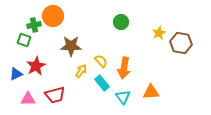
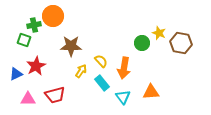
green circle: moved 21 px right, 21 px down
yellow star: rotated 24 degrees counterclockwise
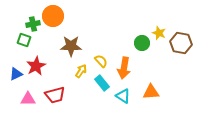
green cross: moved 1 px left, 1 px up
cyan triangle: moved 1 px up; rotated 21 degrees counterclockwise
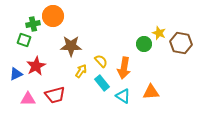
green circle: moved 2 px right, 1 px down
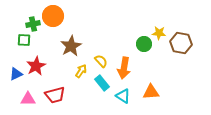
yellow star: rotated 16 degrees counterclockwise
green square: rotated 16 degrees counterclockwise
brown star: rotated 30 degrees counterclockwise
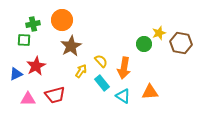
orange circle: moved 9 px right, 4 px down
yellow star: rotated 24 degrees counterclockwise
orange triangle: moved 1 px left
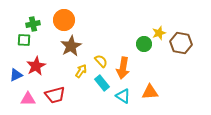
orange circle: moved 2 px right
orange arrow: moved 1 px left
blue triangle: moved 1 px down
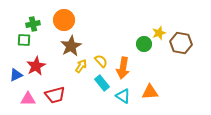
yellow arrow: moved 5 px up
